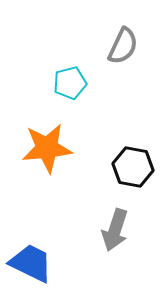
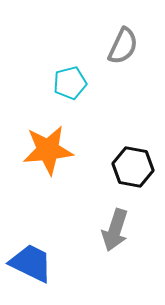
orange star: moved 1 px right, 2 px down
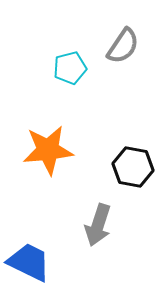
gray semicircle: rotated 9 degrees clockwise
cyan pentagon: moved 15 px up
gray arrow: moved 17 px left, 5 px up
blue trapezoid: moved 2 px left, 1 px up
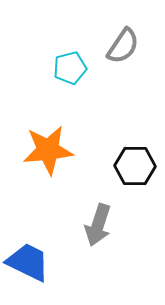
black hexagon: moved 2 px right, 1 px up; rotated 9 degrees counterclockwise
blue trapezoid: moved 1 px left
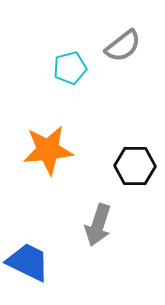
gray semicircle: rotated 18 degrees clockwise
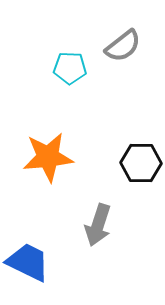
cyan pentagon: rotated 16 degrees clockwise
orange star: moved 7 px down
black hexagon: moved 6 px right, 3 px up
